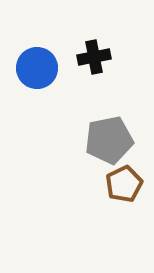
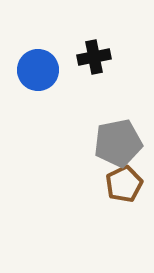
blue circle: moved 1 px right, 2 px down
gray pentagon: moved 9 px right, 3 px down
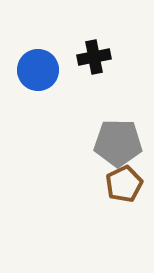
gray pentagon: rotated 12 degrees clockwise
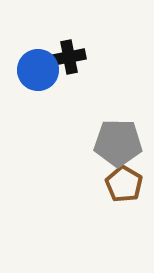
black cross: moved 25 px left
brown pentagon: rotated 15 degrees counterclockwise
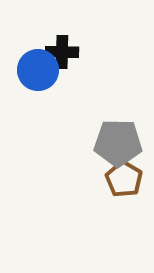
black cross: moved 7 px left, 5 px up; rotated 12 degrees clockwise
brown pentagon: moved 5 px up
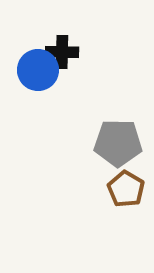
brown pentagon: moved 2 px right, 10 px down
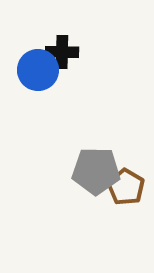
gray pentagon: moved 22 px left, 28 px down
brown pentagon: moved 2 px up
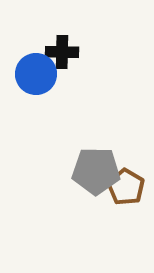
blue circle: moved 2 px left, 4 px down
